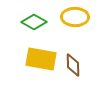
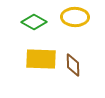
yellow rectangle: rotated 8 degrees counterclockwise
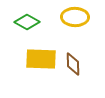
green diamond: moved 7 px left
brown diamond: moved 1 px up
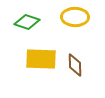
green diamond: rotated 10 degrees counterclockwise
brown diamond: moved 2 px right, 1 px down
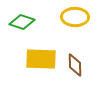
green diamond: moved 5 px left
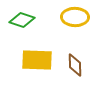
green diamond: moved 2 px up
yellow rectangle: moved 4 px left, 1 px down
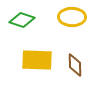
yellow ellipse: moved 3 px left
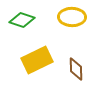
yellow rectangle: rotated 28 degrees counterclockwise
brown diamond: moved 1 px right, 4 px down
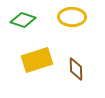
green diamond: moved 1 px right
yellow rectangle: rotated 8 degrees clockwise
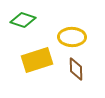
yellow ellipse: moved 20 px down
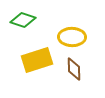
brown diamond: moved 2 px left
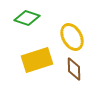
green diamond: moved 4 px right, 2 px up
yellow ellipse: rotated 60 degrees clockwise
